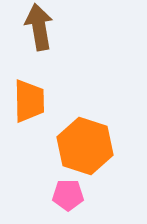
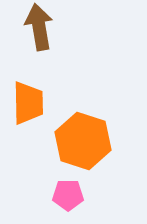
orange trapezoid: moved 1 px left, 2 px down
orange hexagon: moved 2 px left, 5 px up
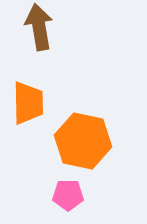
orange hexagon: rotated 6 degrees counterclockwise
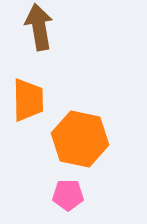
orange trapezoid: moved 3 px up
orange hexagon: moved 3 px left, 2 px up
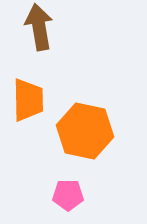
orange hexagon: moved 5 px right, 8 px up
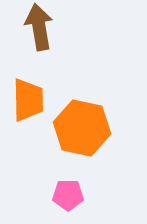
orange hexagon: moved 3 px left, 3 px up
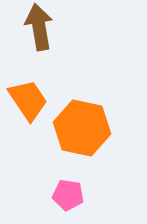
orange trapezoid: rotated 33 degrees counterclockwise
pink pentagon: rotated 8 degrees clockwise
